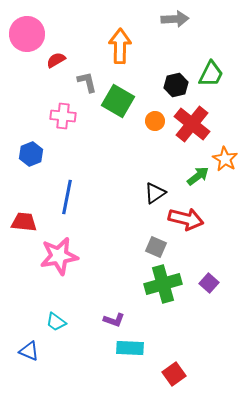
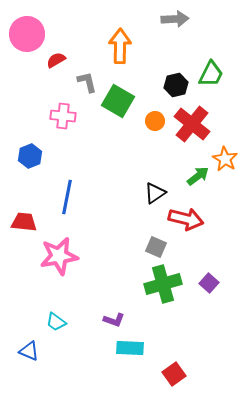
blue hexagon: moved 1 px left, 2 px down
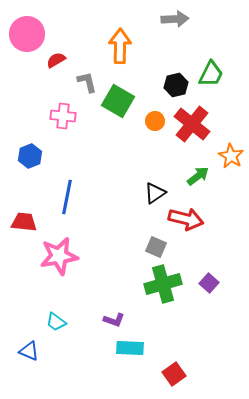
orange star: moved 6 px right, 3 px up
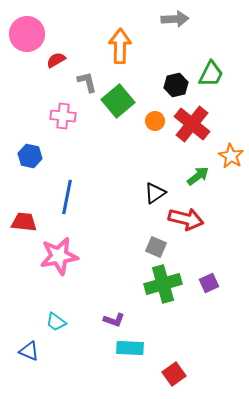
green square: rotated 20 degrees clockwise
blue hexagon: rotated 25 degrees counterclockwise
purple square: rotated 24 degrees clockwise
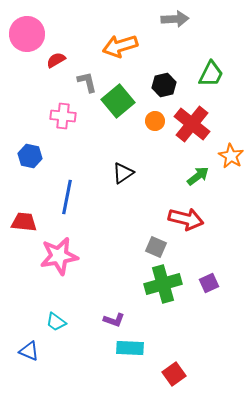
orange arrow: rotated 108 degrees counterclockwise
black hexagon: moved 12 px left
black triangle: moved 32 px left, 20 px up
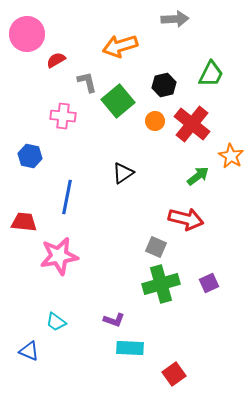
green cross: moved 2 px left
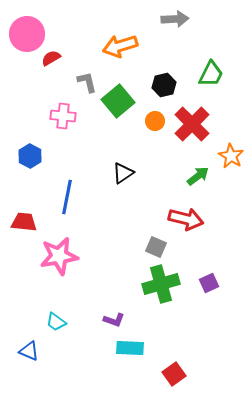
red semicircle: moved 5 px left, 2 px up
red cross: rotated 6 degrees clockwise
blue hexagon: rotated 15 degrees clockwise
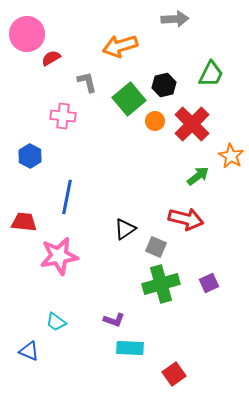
green square: moved 11 px right, 2 px up
black triangle: moved 2 px right, 56 px down
